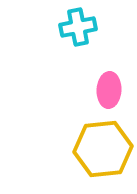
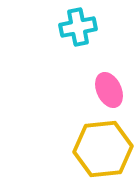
pink ellipse: rotated 28 degrees counterclockwise
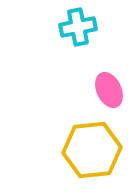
yellow hexagon: moved 11 px left, 1 px down
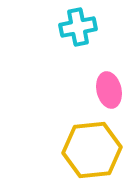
pink ellipse: rotated 12 degrees clockwise
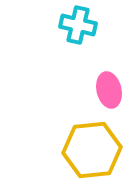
cyan cross: moved 2 px up; rotated 24 degrees clockwise
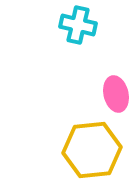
pink ellipse: moved 7 px right, 4 px down
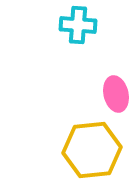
cyan cross: rotated 9 degrees counterclockwise
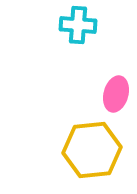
pink ellipse: rotated 28 degrees clockwise
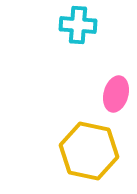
yellow hexagon: moved 3 px left, 1 px down; rotated 18 degrees clockwise
